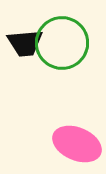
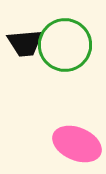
green circle: moved 3 px right, 2 px down
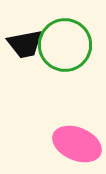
black trapezoid: moved 1 px down; rotated 6 degrees counterclockwise
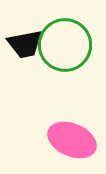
pink ellipse: moved 5 px left, 4 px up
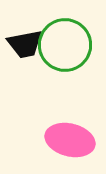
pink ellipse: moved 2 px left; rotated 9 degrees counterclockwise
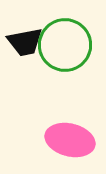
black trapezoid: moved 2 px up
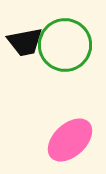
pink ellipse: rotated 57 degrees counterclockwise
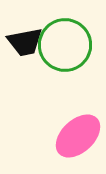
pink ellipse: moved 8 px right, 4 px up
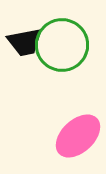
green circle: moved 3 px left
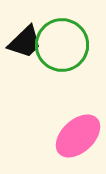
black trapezoid: rotated 33 degrees counterclockwise
